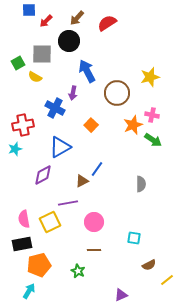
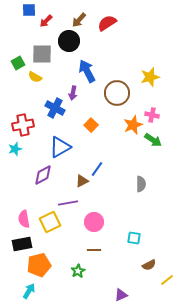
brown arrow: moved 2 px right, 2 px down
green star: rotated 16 degrees clockwise
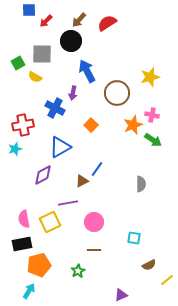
black circle: moved 2 px right
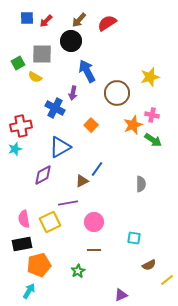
blue square: moved 2 px left, 8 px down
red cross: moved 2 px left, 1 px down
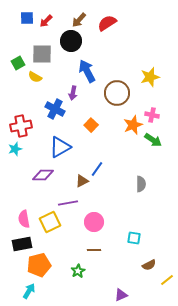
blue cross: moved 1 px down
purple diamond: rotated 30 degrees clockwise
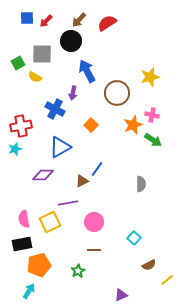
cyan square: rotated 32 degrees clockwise
